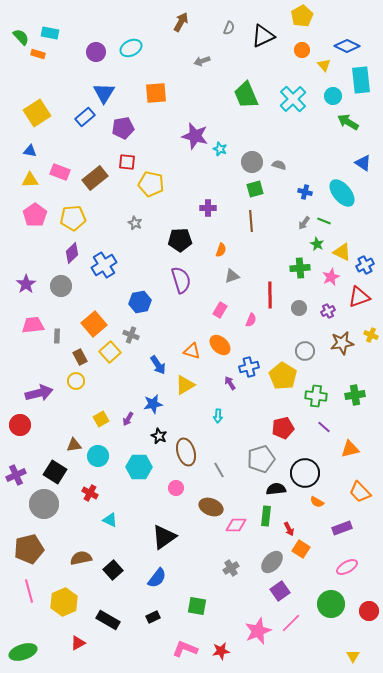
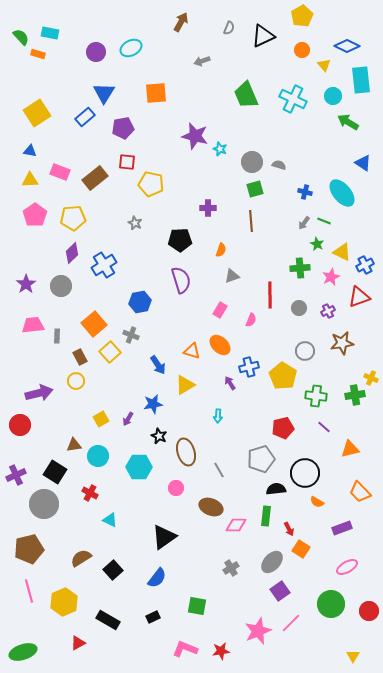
cyan cross at (293, 99): rotated 20 degrees counterclockwise
yellow cross at (371, 335): moved 43 px down
brown semicircle at (81, 558): rotated 20 degrees counterclockwise
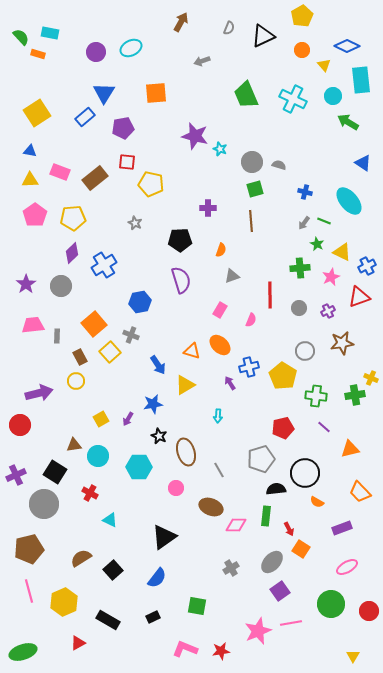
cyan ellipse at (342, 193): moved 7 px right, 8 px down
blue cross at (365, 265): moved 2 px right, 1 px down
pink line at (291, 623): rotated 35 degrees clockwise
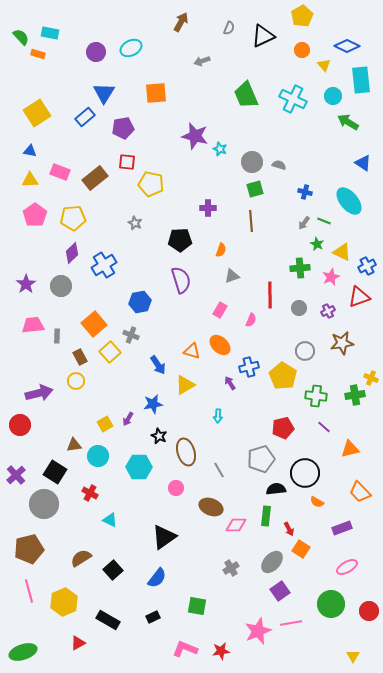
yellow square at (101, 419): moved 4 px right, 5 px down
purple cross at (16, 475): rotated 18 degrees counterclockwise
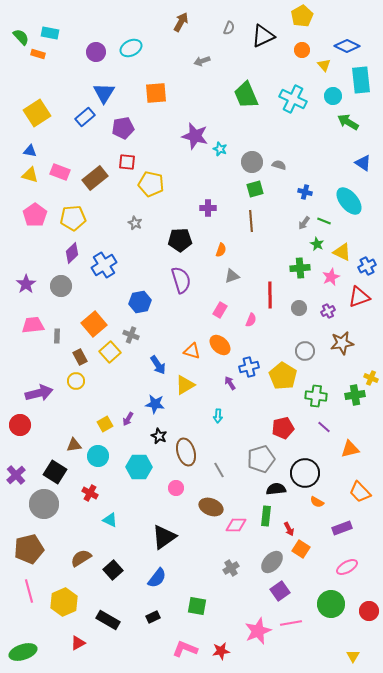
yellow triangle at (30, 180): moved 5 px up; rotated 18 degrees clockwise
blue star at (153, 404): moved 2 px right; rotated 18 degrees clockwise
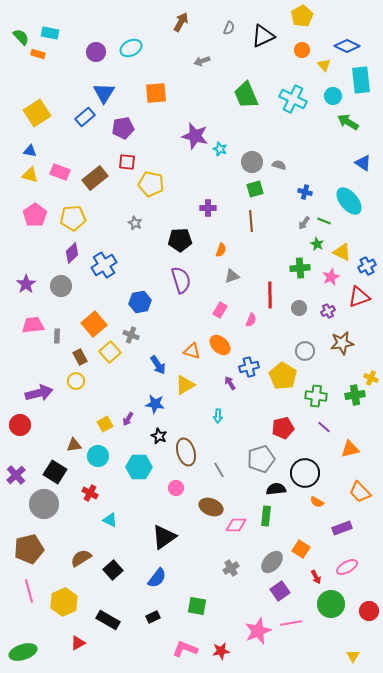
red arrow at (289, 529): moved 27 px right, 48 px down
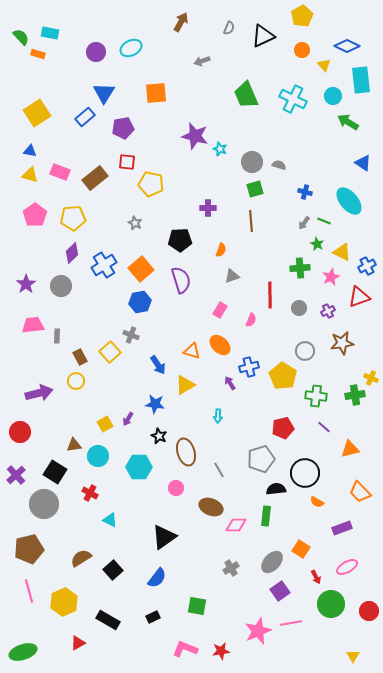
orange square at (94, 324): moved 47 px right, 55 px up
red circle at (20, 425): moved 7 px down
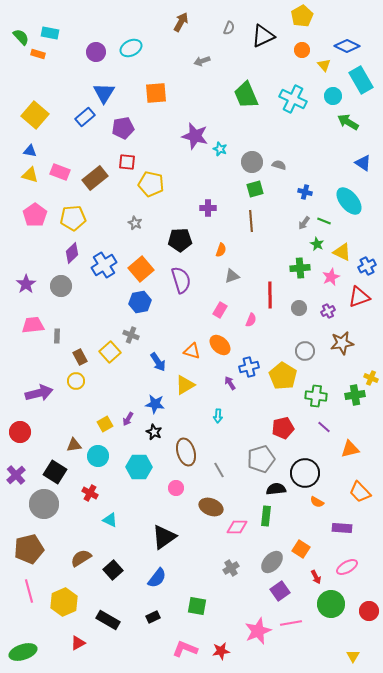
cyan rectangle at (361, 80): rotated 24 degrees counterclockwise
yellow square at (37, 113): moved 2 px left, 2 px down; rotated 16 degrees counterclockwise
blue arrow at (158, 365): moved 3 px up
black star at (159, 436): moved 5 px left, 4 px up
pink diamond at (236, 525): moved 1 px right, 2 px down
purple rectangle at (342, 528): rotated 24 degrees clockwise
